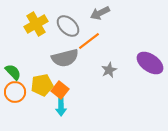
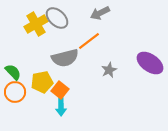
gray ellipse: moved 11 px left, 8 px up
yellow pentagon: moved 3 px up
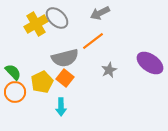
orange line: moved 4 px right
yellow pentagon: rotated 15 degrees counterclockwise
orange square: moved 5 px right, 12 px up
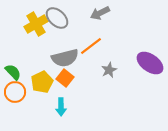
orange line: moved 2 px left, 5 px down
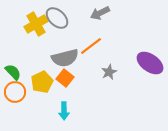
gray star: moved 2 px down
cyan arrow: moved 3 px right, 4 px down
